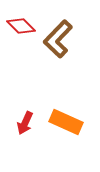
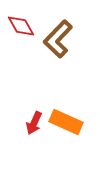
red diamond: rotated 16 degrees clockwise
red arrow: moved 9 px right
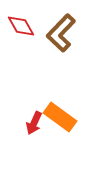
brown L-shape: moved 3 px right, 6 px up
orange rectangle: moved 6 px left, 5 px up; rotated 12 degrees clockwise
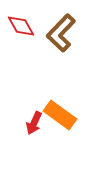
orange rectangle: moved 2 px up
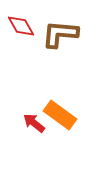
brown L-shape: moved 1 px left, 1 px down; rotated 51 degrees clockwise
red arrow: rotated 105 degrees clockwise
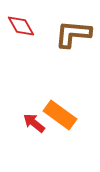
brown L-shape: moved 13 px right
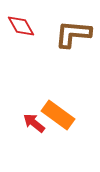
orange rectangle: moved 2 px left
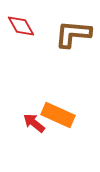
orange rectangle: rotated 12 degrees counterclockwise
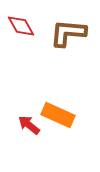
brown L-shape: moved 5 px left, 1 px up
red arrow: moved 5 px left, 2 px down
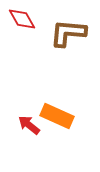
red diamond: moved 1 px right, 7 px up
orange rectangle: moved 1 px left, 1 px down
